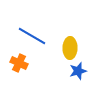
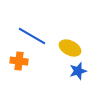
yellow ellipse: rotated 65 degrees counterclockwise
orange cross: moved 2 px up; rotated 18 degrees counterclockwise
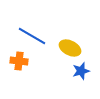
blue star: moved 3 px right
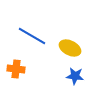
orange cross: moved 3 px left, 8 px down
blue star: moved 6 px left, 5 px down; rotated 24 degrees clockwise
